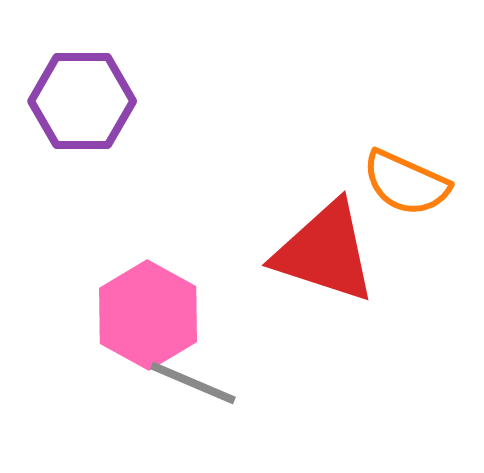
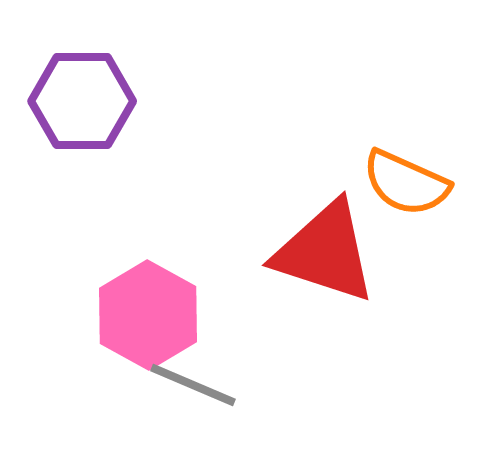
gray line: moved 2 px down
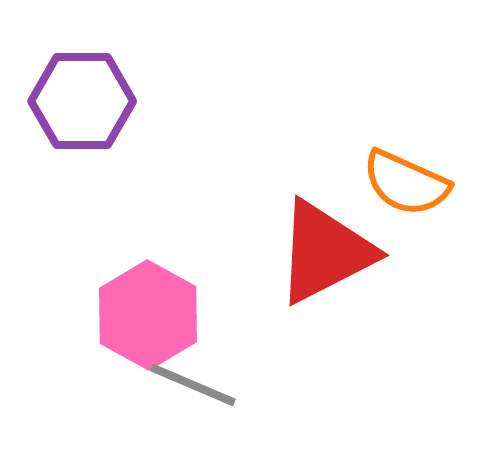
red triangle: rotated 45 degrees counterclockwise
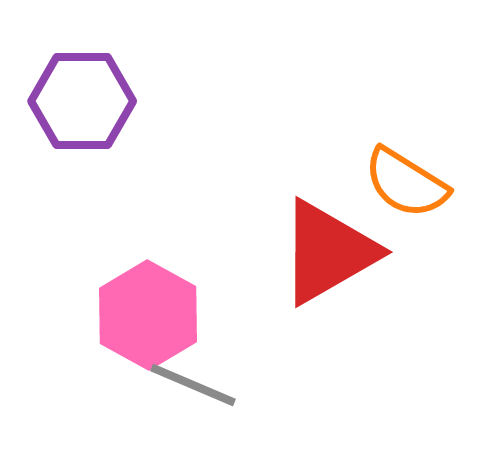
orange semicircle: rotated 8 degrees clockwise
red triangle: moved 3 px right; rotated 3 degrees counterclockwise
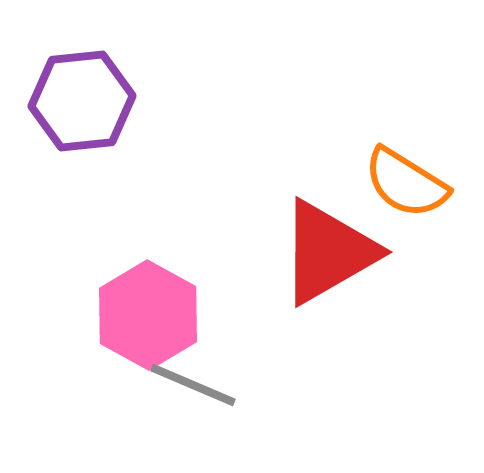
purple hexagon: rotated 6 degrees counterclockwise
